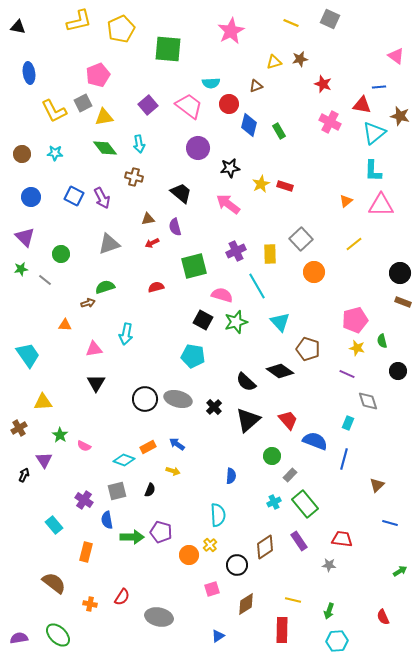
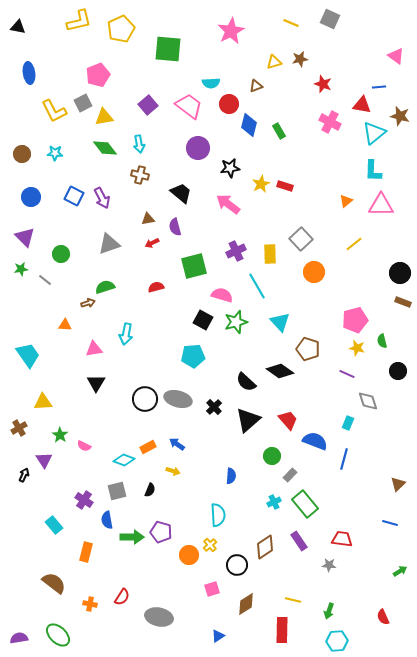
brown cross at (134, 177): moved 6 px right, 2 px up
cyan pentagon at (193, 356): rotated 15 degrees counterclockwise
brown triangle at (377, 485): moved 21 px right, 1 px up
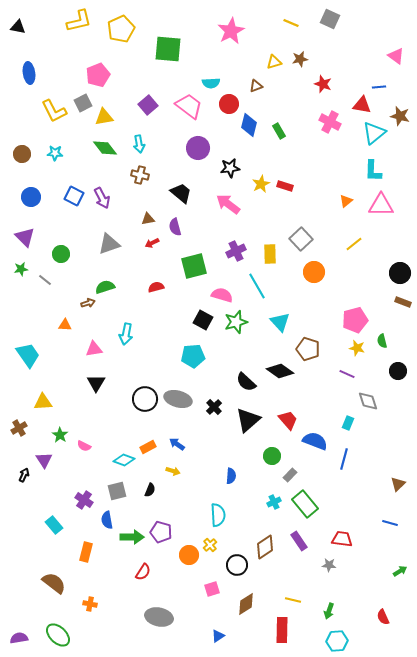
red semicircle at (122, 597): moved 21 px right, 25 px up
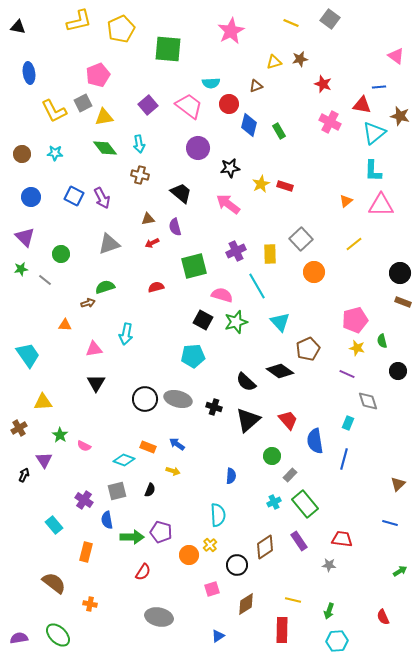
gray square at (330, 19): rotated 12 degrees clockwise
brown pentagon at (308, 349): rotated 30 degrees clockwise
black cross at (214, 407): rotated 28 degrees counterclockwise
blue semicircle at (315, 441): rotated 120 degrees counterclockwise
orange rectangle at (148, 447): rotated 49 degrees clockwise
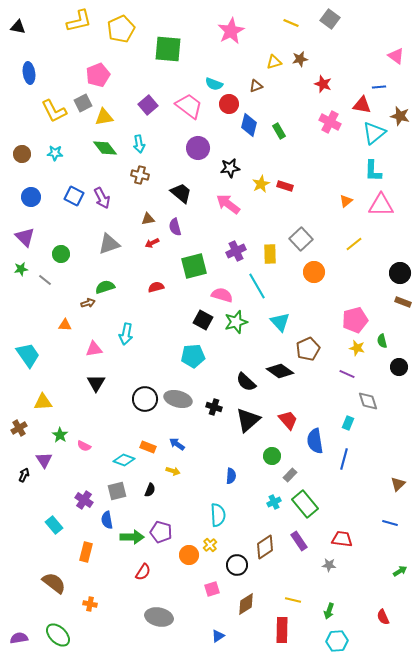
cyan semicircle at (211, 83): moved 3 px right, 1 px down; rotated 24 degrees clockwise
black circle at (398, 371): moved 1 px right, 4 px up
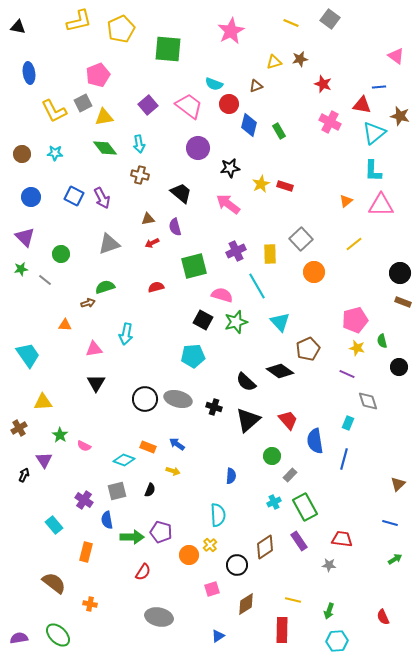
green rectangle at (305, 504): moved 3 px down; rotated 12 degrees clockwise
green arrow at (400, 571): moved 5 px left, 12 px up
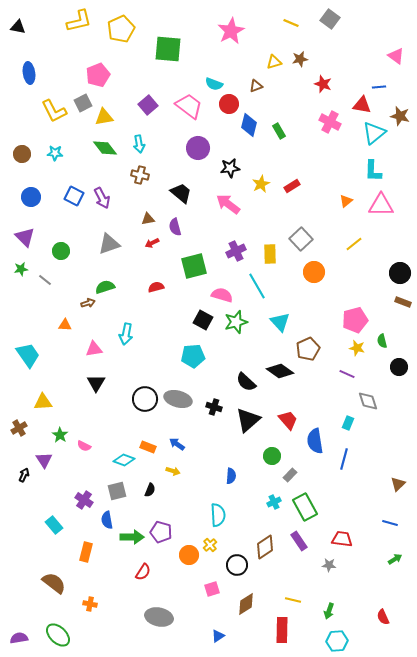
red rectangle at (285, 186): moved 7 px right; rotated 49 degrees counterclockwise
green circle at (61, 254): moved 3 px up
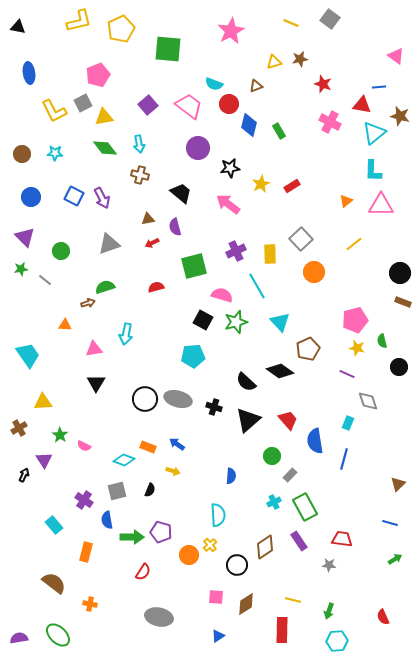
pink square at (212, 589): moved 4 px right, 8 px down; rotated 21 degrees clockwise
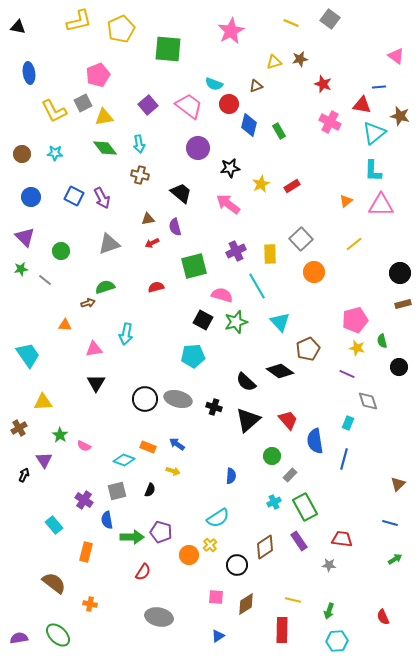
brown rectangle at (403, 302): moved 2 px down; rotated 35 degrees counterclockwise
cyan semicircle at (218, 515): moved 3 px down; rotated 60 degrees clockwise
